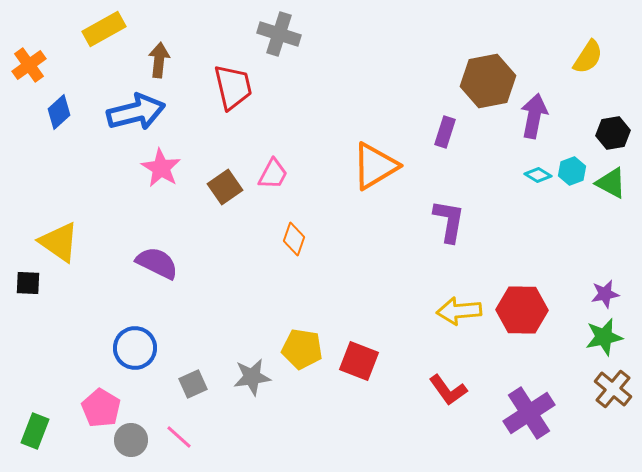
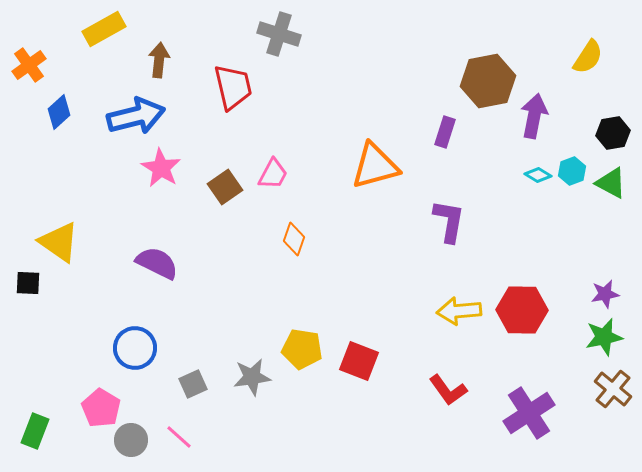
blue arrow: moved 4 px down
orange triangle: rotated 16 degrees clockwise
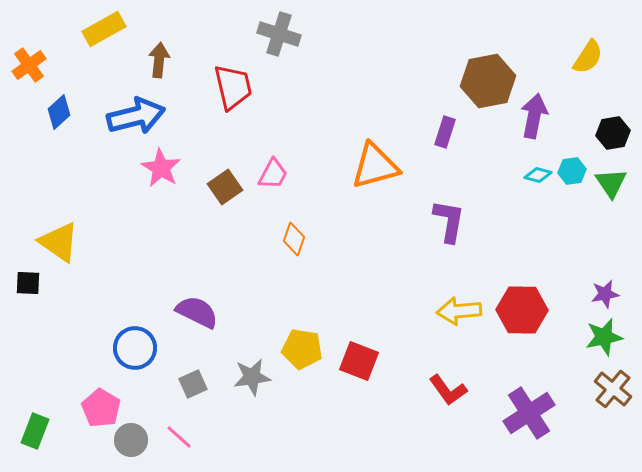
cyan hexagon: rotated 12 degrees clockwise
cyan diamond: rotated 16 degrees counterclockwise
green triangle: rotated 28 degrees clockwise
purple semicircle: moved 40 px right, 49 px down
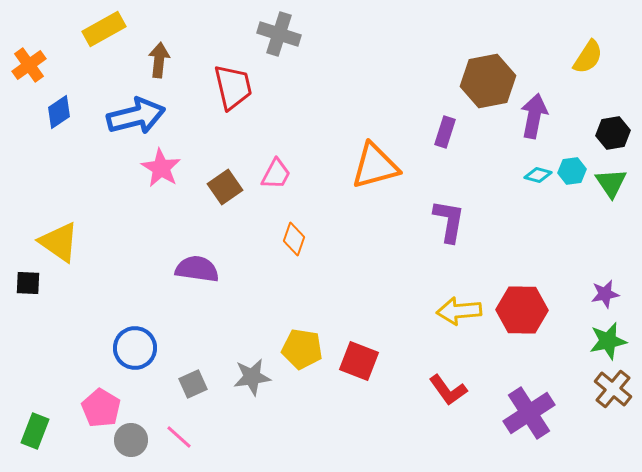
blue diamond: rotated 8 degrees clockwise
pink trapezoid: moved 3 px right
purple semicircle: moved 43 px up; rotated 18 degrees counterclockwise
green star: moved 4 px right, 4 px down
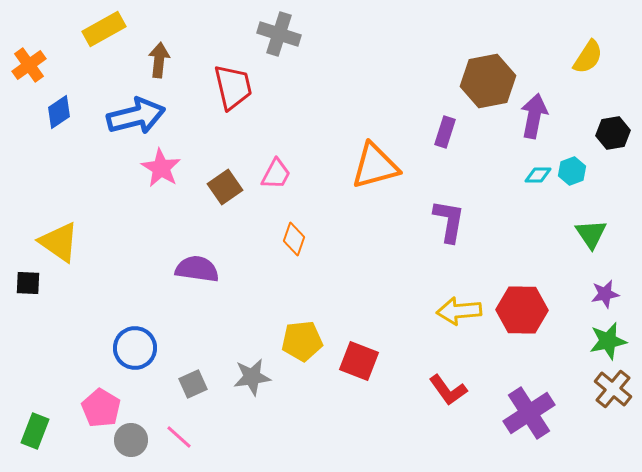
cyan hexagon: rotated 12 degrees counterclockwise
cyan diamond: rotated 16 degrees counterclockwise
green triangle: moved 20 px left, 51 px down
yellow pentagon: moved 8 px up; rotated 15 degrees counterclockwise
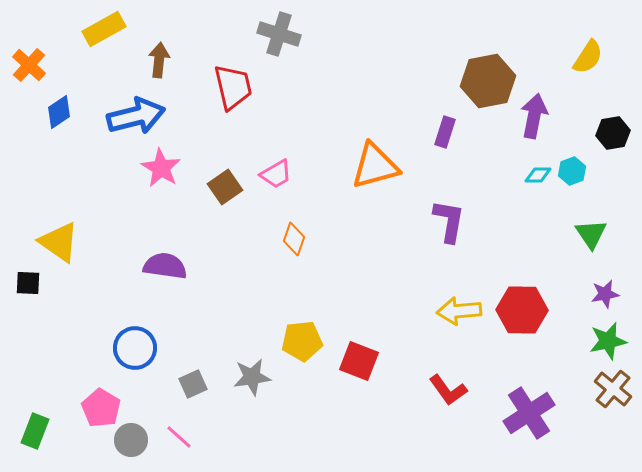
orange cross: rotated 12 degrees counterclockwise
pink trapezoid: rotated 32 degrees clockwise
purple semicircle: moved 32 px left, 3 px up
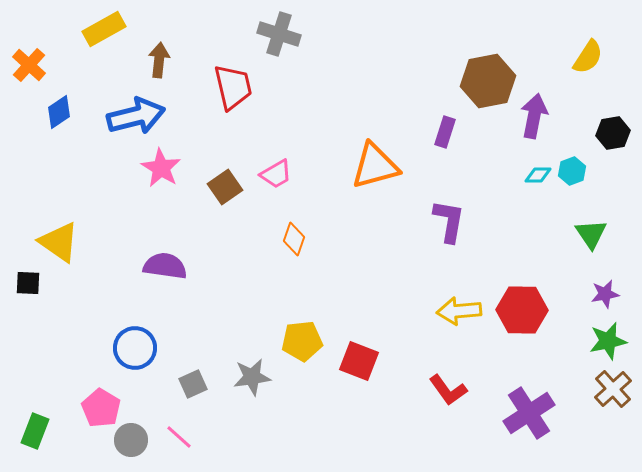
brown cross: rotated 9 degrees clockwise
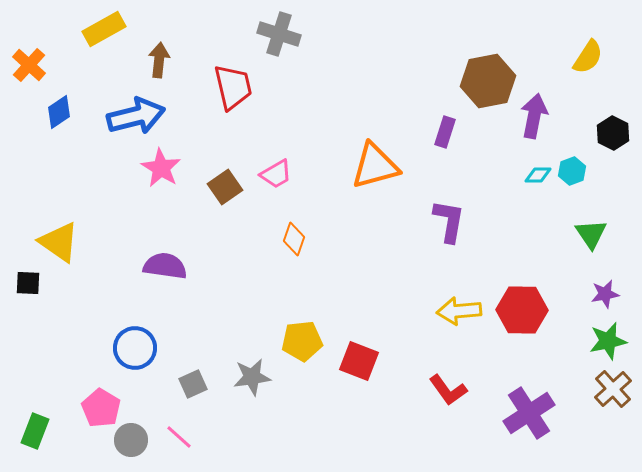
black hexagon: rotated 24 degrees counterclockwise
